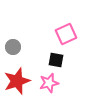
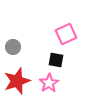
pink star: rotated 18 degrees counterclockwise
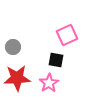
pink square: moved 1 px right, 1 px down
red star: moved 3 px up; rotated 16 degrees clockwise
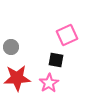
gray circle: moved 2 px left
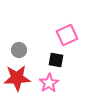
gray circle: moved 8 px right, 3 px down
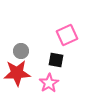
gray circle: moved 2 px right, 1 px down
red star: moved 5 px up
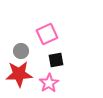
pink square: moved 20 px left, 1 px up
black square: rotated 21 degrees counterclockwise
red star: moved 2 px right, 1 px down
